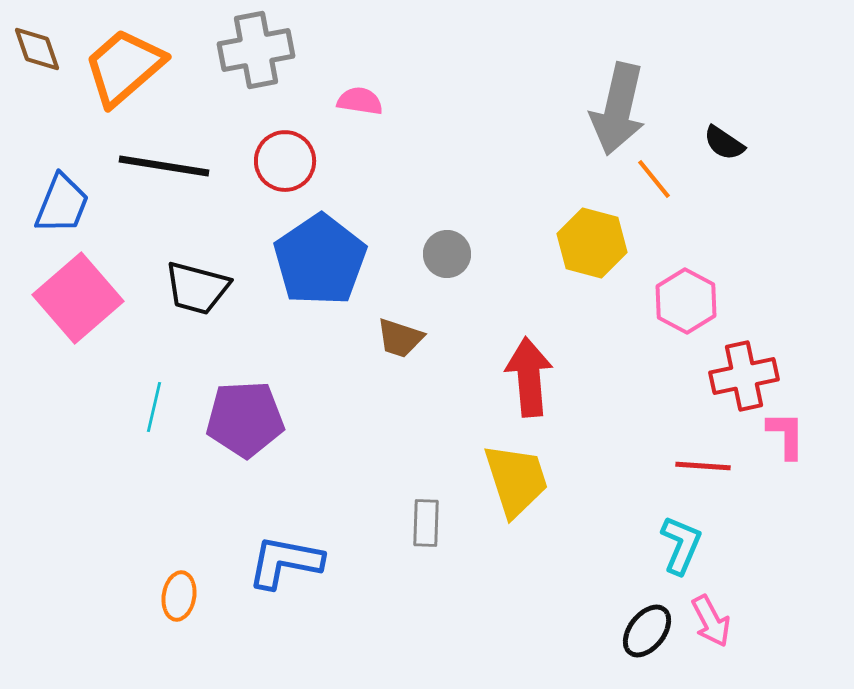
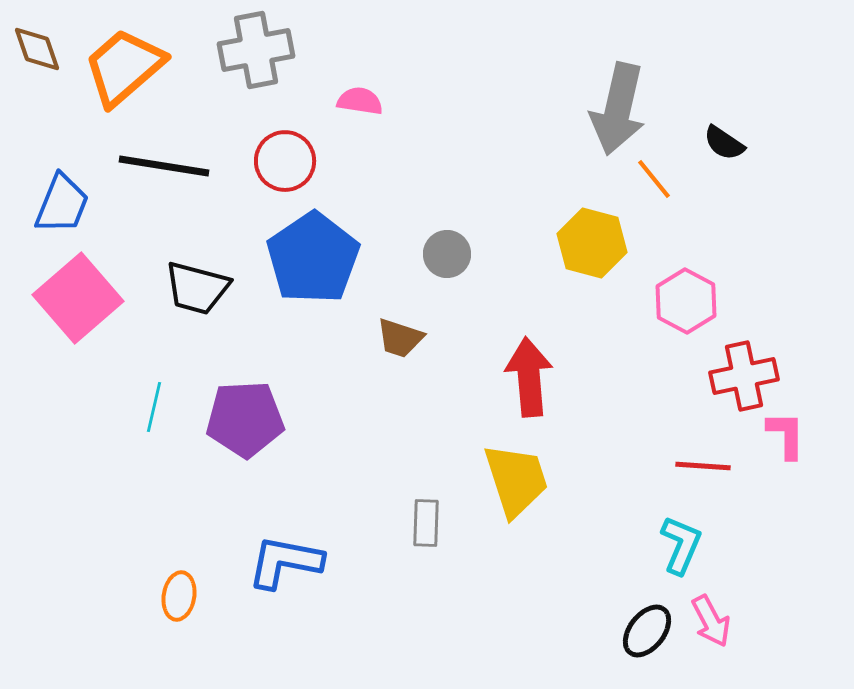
blue pentagon: moved 7 px left, 2 px up
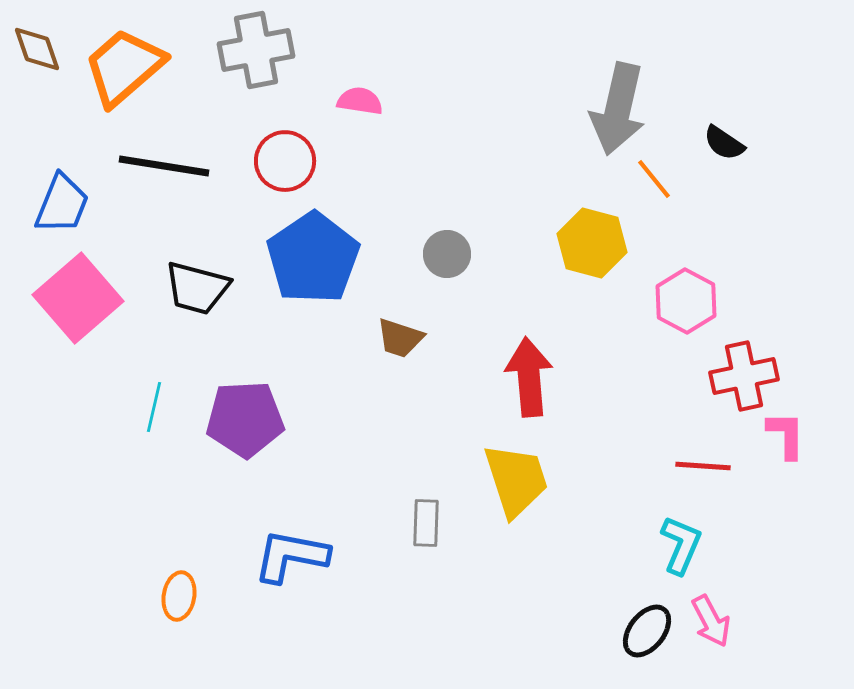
blue L-shape: moved 6 px right, 6 px up
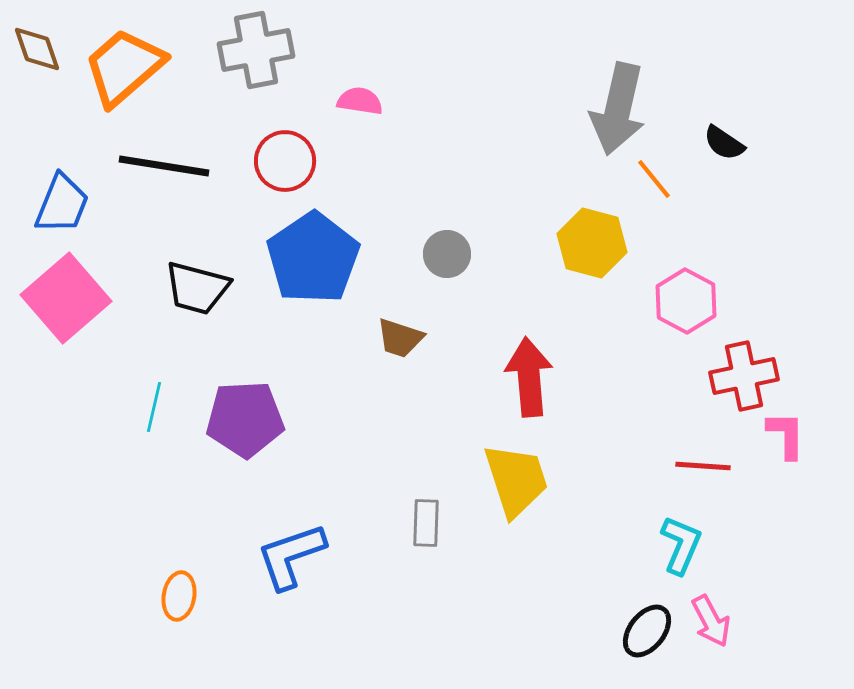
pink square: moved 12 px left
blue L-shape: rotated 30 degrees counterclockwise
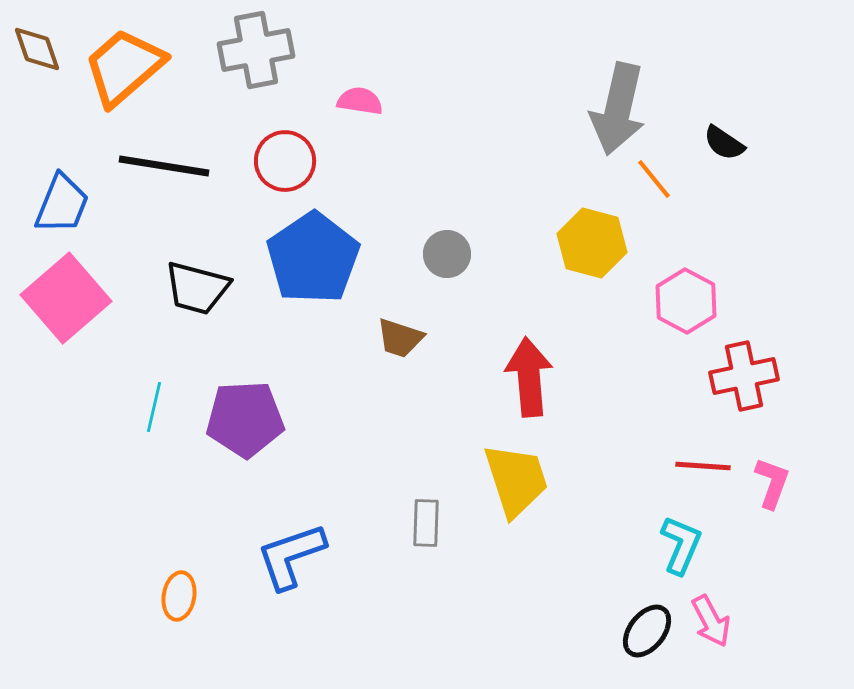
pink L-shape: moved 14 px left, 48 px down; rotated 20 degrees clockwise
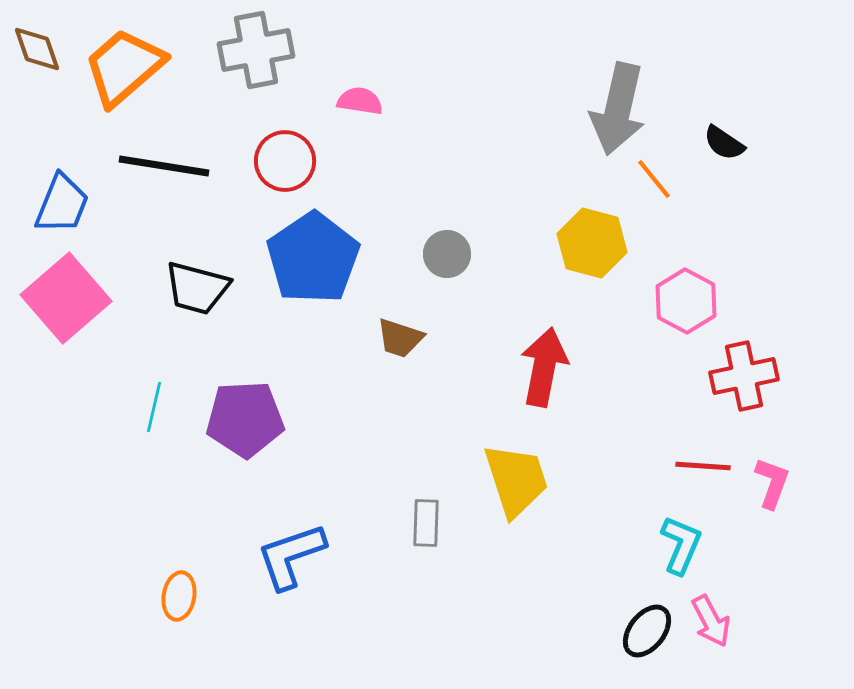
red arrow: moved 15 px right, 10 px up; rotated 16 degrees clockwise
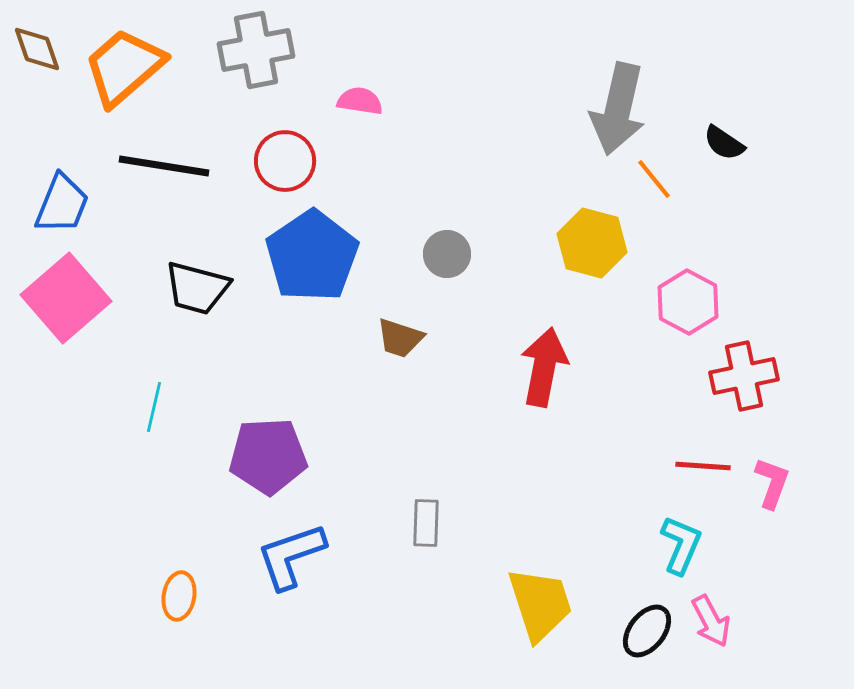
blue pentagon: moved 1 px left, 2 px up
pink hexagon: moved 2 px right, 1 px down
purple pentagon: moved 23 px right, 37 px down
yellow trapezoid: moved 24 px right, 124 px down
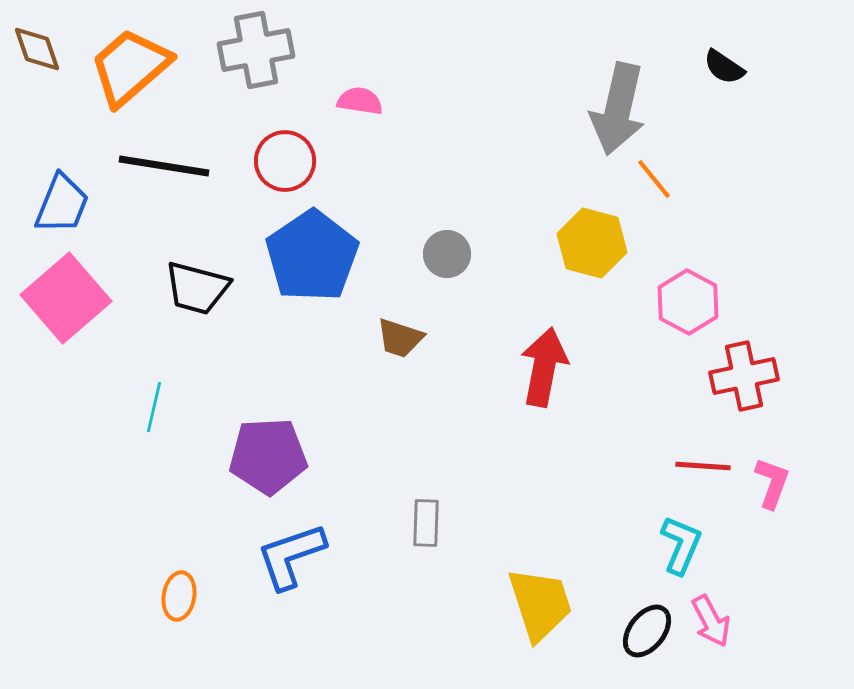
orange trapezoid: moved 6 px right
black semicircle: moved 76 px up
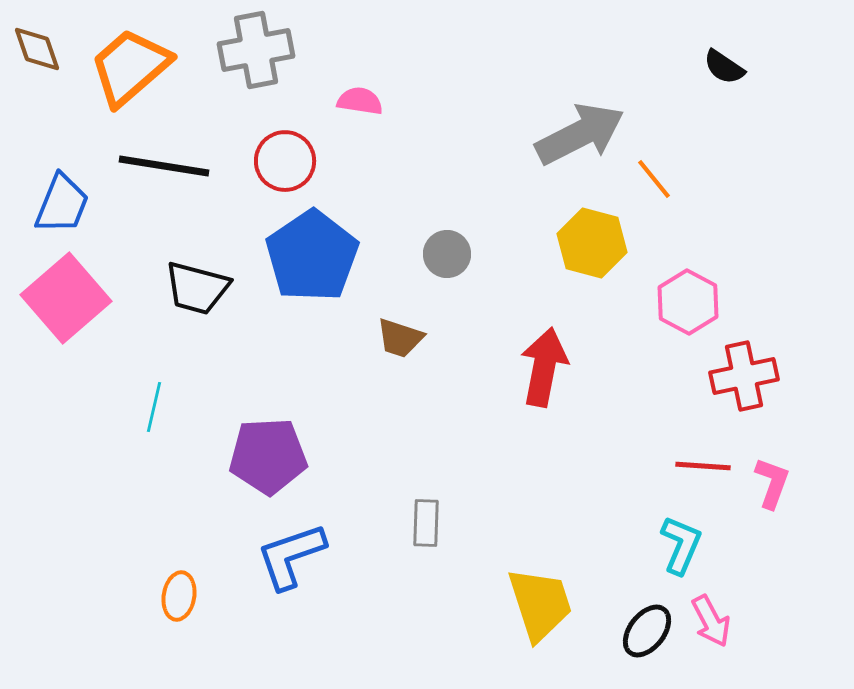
gray arrow: moved 38 px left, 25 px down; rotated 130 degrees counterclockwise
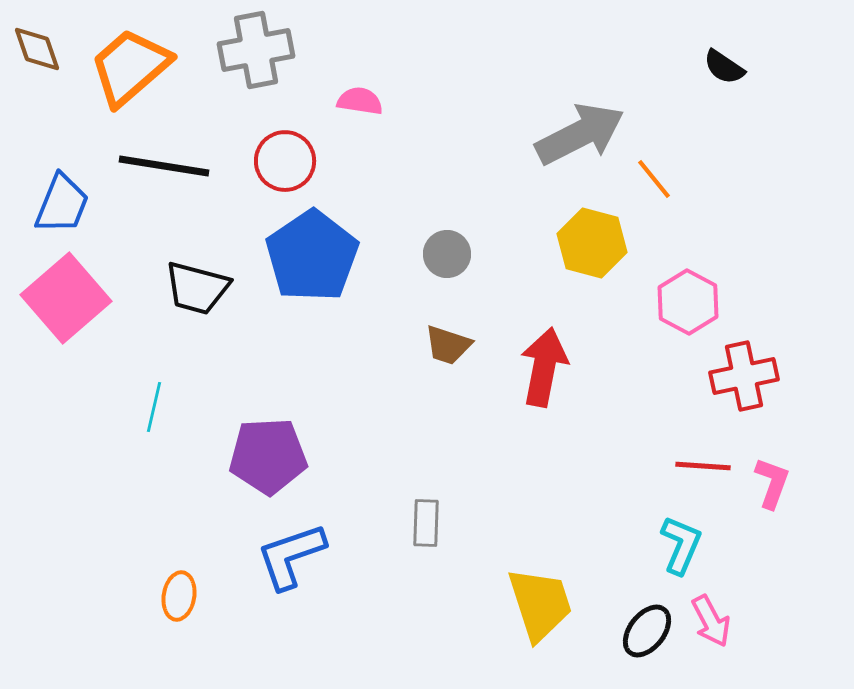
brown trapezoid: moved 48 px right, 7 px down
